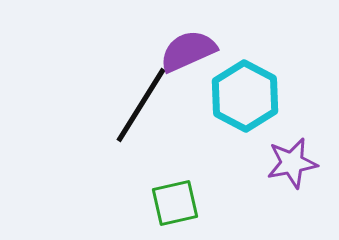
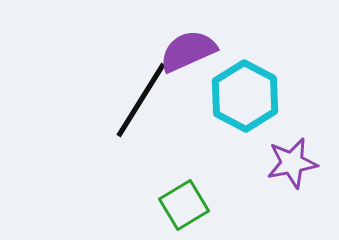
black line: moved 5 px up
green square: moved 9 px right, 2 px down; rotated 18 degrees counterclockwise
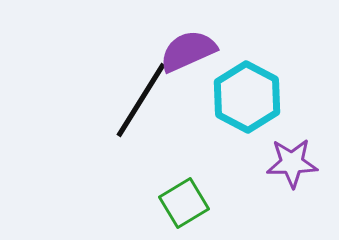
cyan hexagon: moved 2 px right, 1 px down
purple star: rotated 9 degrees clockwise
green square: moved 2 px up
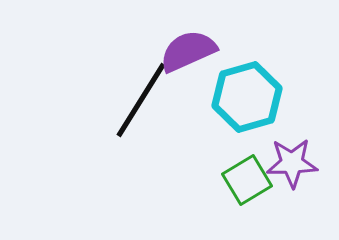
cyan hexagon: rotated 16 degrees clockwise
green square: moved 63 px right, 23 px up
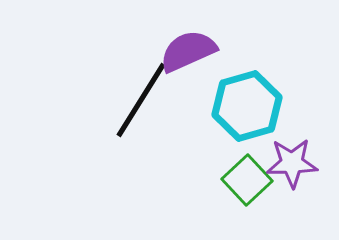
cyan hexagon: moved 9 px down
green square: rotated 12 degrees counterclockwise
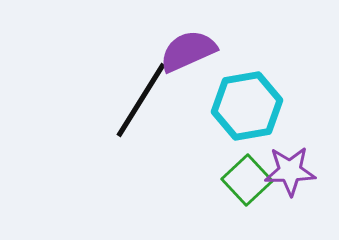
cyan hexagon: rotated 6 degrees clockwise
purple star: moved 2 px left, 8 px down
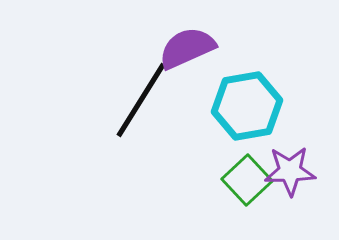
purple semicircle: moved 1 px left, 3 px up
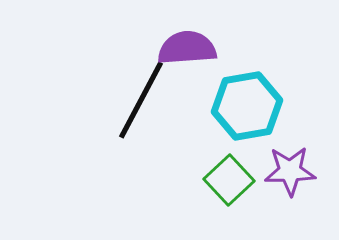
purple semicircle: rotated 20 degrees clockwise
black line: rotated 4 degrees counterclockwise
green square: moved 18 px left
